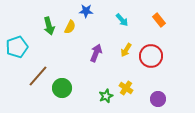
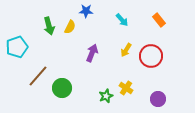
purple arrow: moved 4 px left
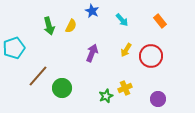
blue star: moved 6 px right; rotated 24 degrees clockwise
orange rectangle: moved 1 px right, 1 px down
yellow semicircle: moved 1 px right, 1 px up
cyan pentagon: moved 3 px left, 1 px down
yellow cross: moved 1 px left; rotated 32 degrees clockwise
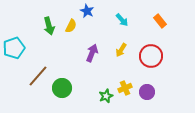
blue star: moved 5 px left
yellow arrow: moved 5 px left
purple circle: moved 11 px left, 7 px up
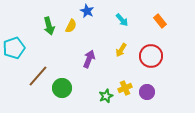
purple arrow: moved 3 px left, 6 px down
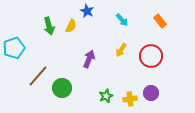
yellow cross: moved 5 px right, 11 px down; rotated 16 degrees clockwise
purple circle: moved 4 px right, 1 px down
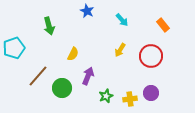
orange rectangle: moved 3 px right, 4 px down
yellow semicircle: moved 2 px right, 28 px down
yellow arrow: moved 1 px left
purple arrow: moved 1 px left, 17 px down
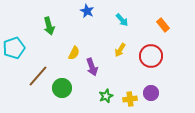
yellow semicircle: moved 1 px right, 1 px up
purple arrow: moved 4 px right, 9 px up; rotated 138 degrees clockwise
